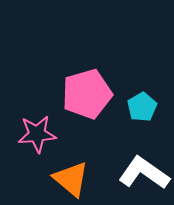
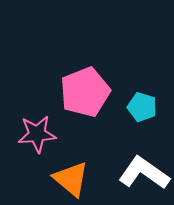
pink pentagon: moved 2 px left, 2 px up; rotated 6 degrees counterclockwise
cyan pentagon: rotated 24 degrees counterclockwise
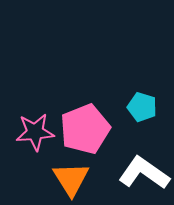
pink pentagon: moved 37 px down
pink star: moved 2 px left, 2 px up
orange triangle: rotated 18 degrees clockwise
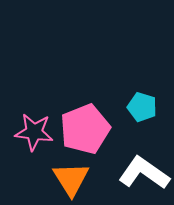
pink star: moved 1 px left; rotated 12 degrees clockwise
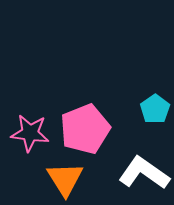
cyan pentagon: moved 13 px right, 2 px down; rotated 20 degrees clockwise
pink star: moved 4 px left, 1 px down
orange triangle: moved 6 px left
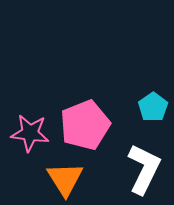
cyan pentagon: moved 2 px left, 2 px up
pink pentagon: moved 4 px up
white L-shape: moved 4 px up; rotated 81 degrees clockwise
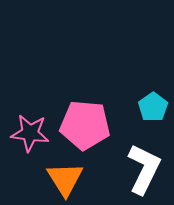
pink pentagon: rotated 27 degrees clockwise
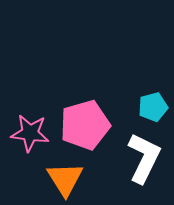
cyan pentagon: rotated 20 degrees clockwise
pink pentagon: rotated 21 degrees counterclockwise
white L-shape: moved 11 px up
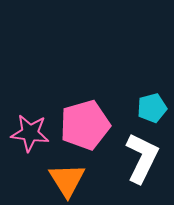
cyan pentagon: moved 1 px left, 1 px down
white L-shape: moved 2 px left
orange triangle: moved 2 px right, 1 px down
